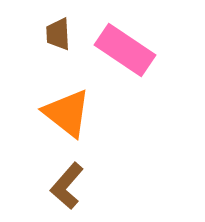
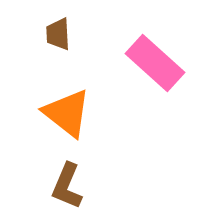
pink rectangle: moved 30 px right, 13 px down; rotated 8 degrees clockwise
brown L-shape: rotated 18 degrees counterclockwise
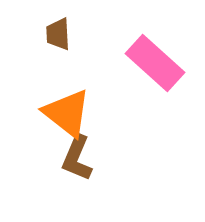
brown L-shape: moved 10 px right, 28 px up
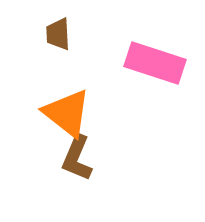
pink rectangle: rotated 24 degrees counterclockwise
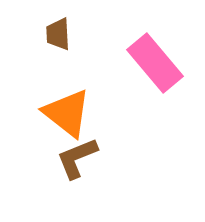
pink rectangle: rotated 32 degrees clockwise
brown L-shape: rotated 45 degrees clockwise
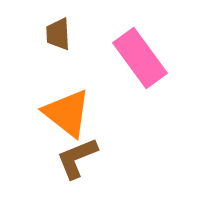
pink rectangle: moved 15 px left, 5 px up; rotated 4 degrees clockwise
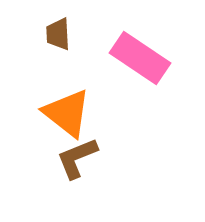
pink rectangle: rotated 20 degrees counterclockwise
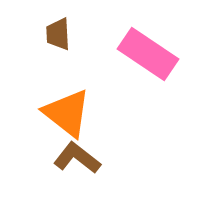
pink rectangle: moved 8 px right, 4 px up
brown L-shape: rotated 60 degrees clockwise
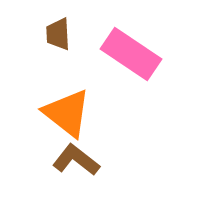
pink rectangle: moved 17 px left
brown L-shape: moved 1 px left, 2 px down
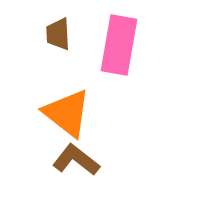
pink rectangle: moved 12 px left, 9 px up; rotated 66 degrees clockwise
